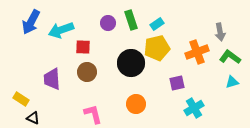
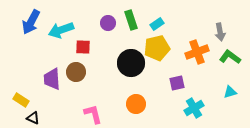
brown circle: moved 11 px left
cyan triangle: moved 2 px left, 10 px down
yellow rectangle: moved 1 px down
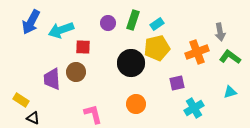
green rectangle: moved 2 px right; rotated 36 degrees clockwise
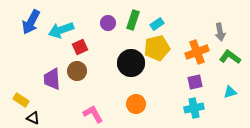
red square: moved 3 px left; rotated 28 degrees counterclockwise
brown circle: moved 1 px right, 1 px up
purple square: moved 18 px right, 1 px up
cyan cross: rotated 18 degrees clockwise
pink L-shape: rotated 15 degrees counterclockwise
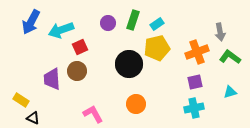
black circle: moved 2 px left, 1 px down
